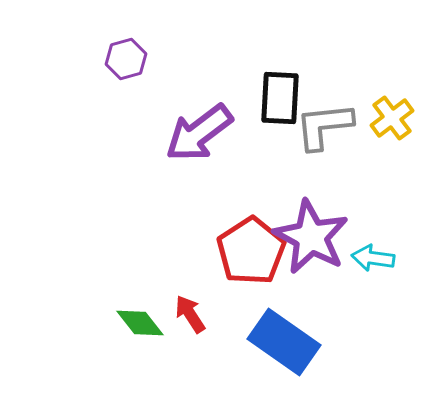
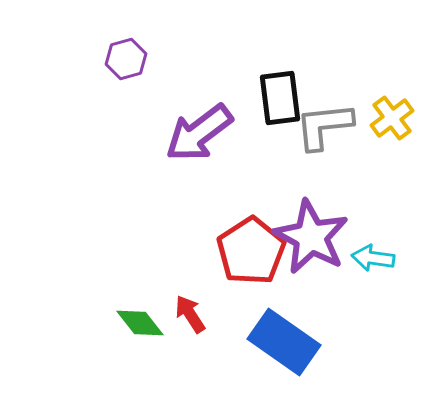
black rectangle: rotated 10 degrees counterclockwise
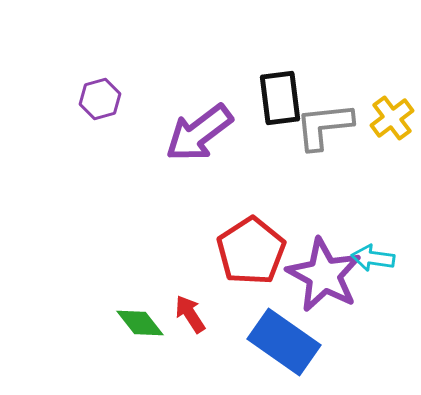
purple hexagon: moved 26 px left, 40 px down
purple star: moved 13 px right, 38 px down
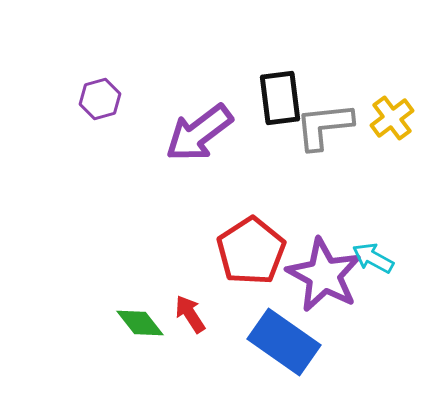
cyan arrow: rotated 21 degrees clockwise
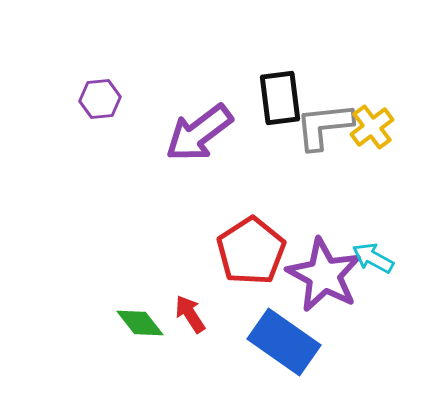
purple hexagon: rotated 9 degrees clockwise
yellow cross: moved 20 px left, 9 px down
